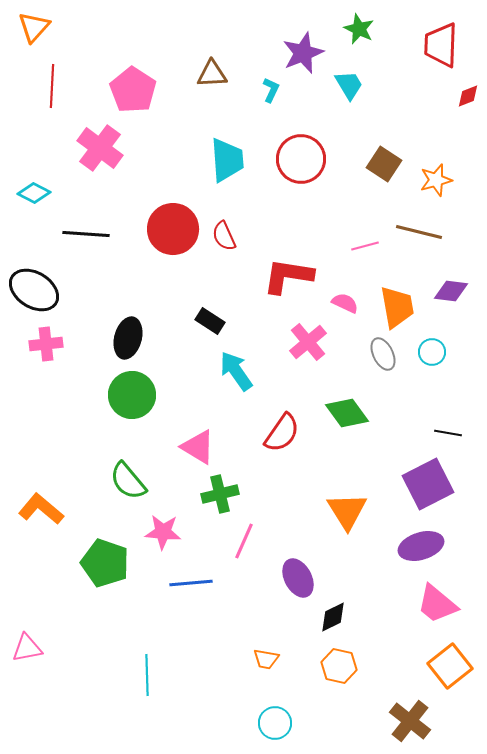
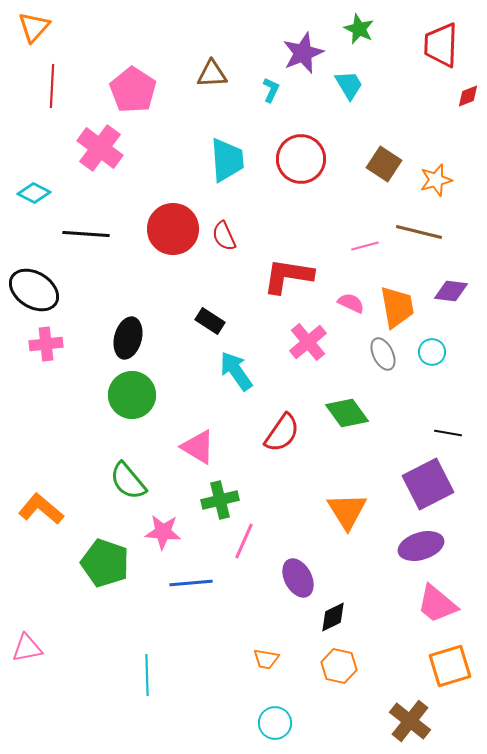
pink semicircle at (345, 303): moved 6 px right
green cross at (220, 494): moved 6 px down
orange square at (450, 666): rotated 21 degrees clockwise
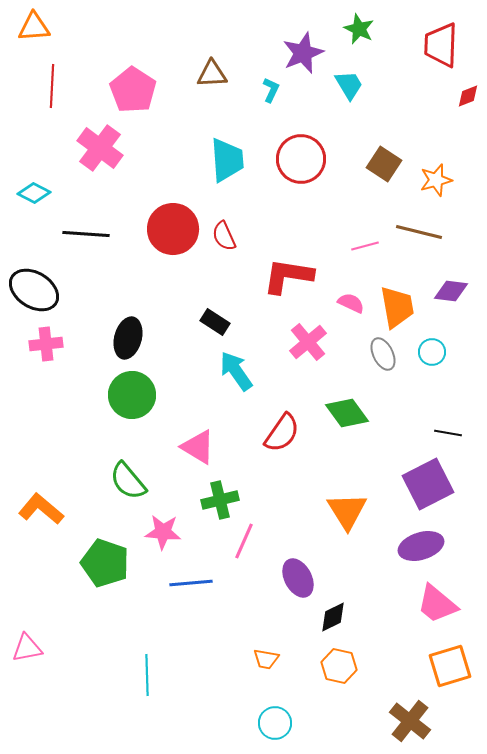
orange triangle at (34, 27): rotated 44 degrees clockwise
black rectangle at (210, 321): moved 5 px right, 1 px down
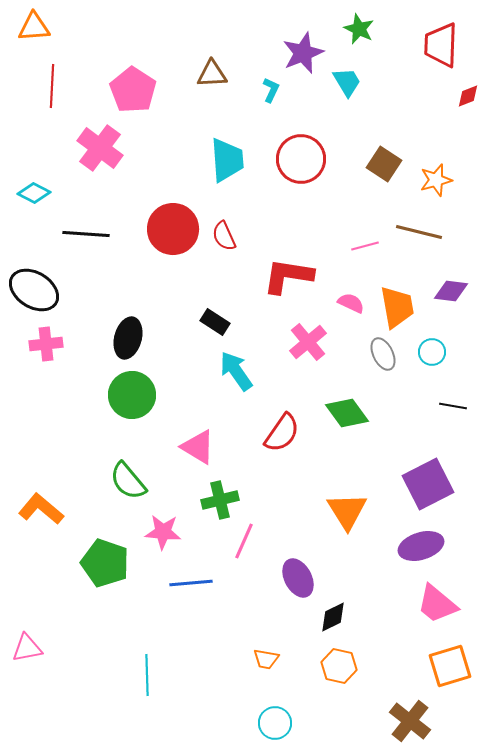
cyan trapezoid at (349, 85): moved 2 px left, 3 px up
black line at (448, 433): moved 5 px right, 27 px up
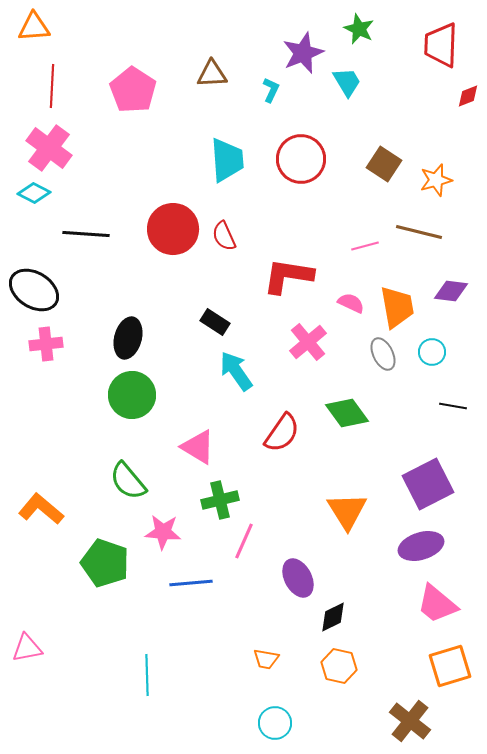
pink cross at (100, 148): moved 51 px left
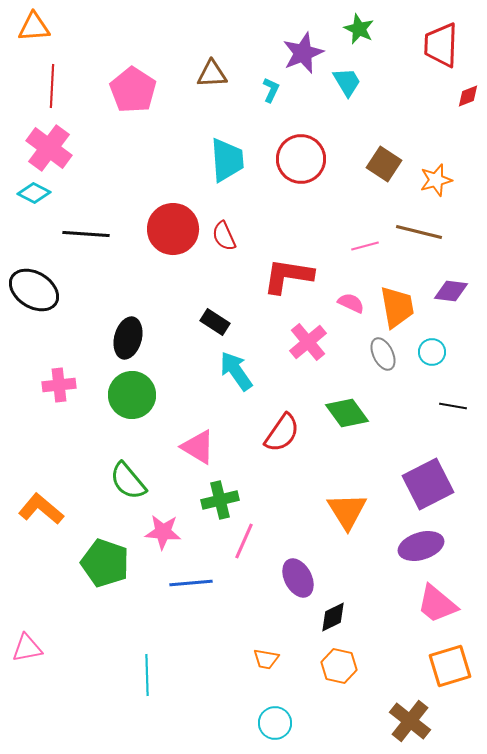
pink cross at (46, 344): moved 13 px right, 41 px down
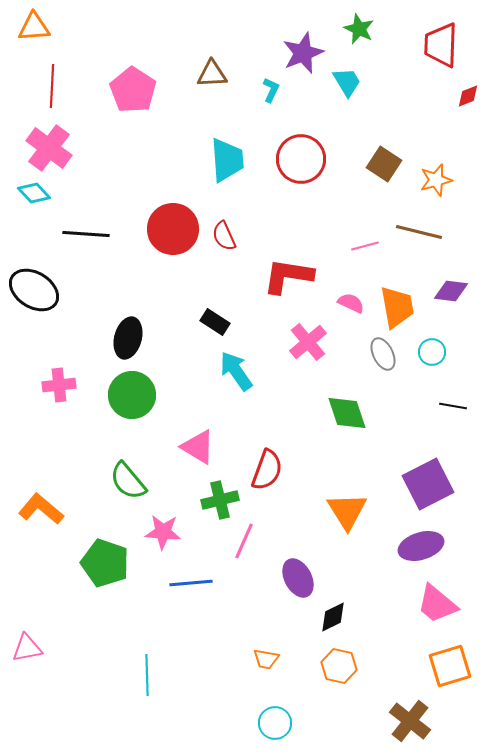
cyan diamond at (34, 193): rotated 20 degrees clockwise
green diamond at (347, 413): rotated 18 degrees clockwise
red semicircle at (282, 433): moved 15 px left, 37 px down; rotated 15 degrees counterclockwise
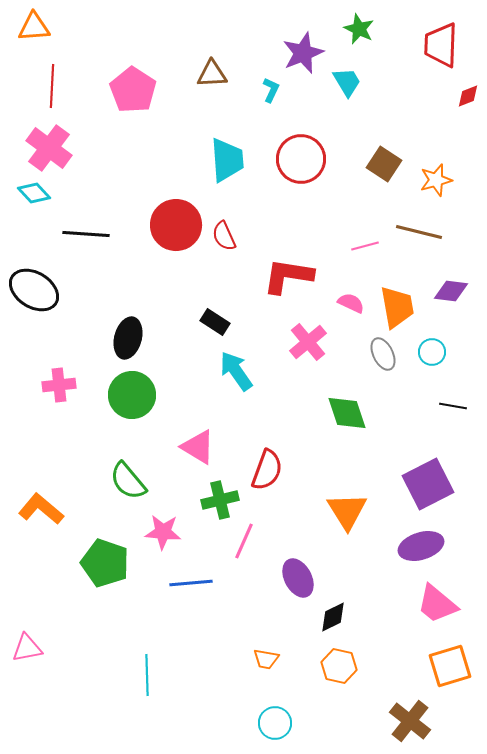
red circle at (173, 229): moved 3 px right, 4 px up
